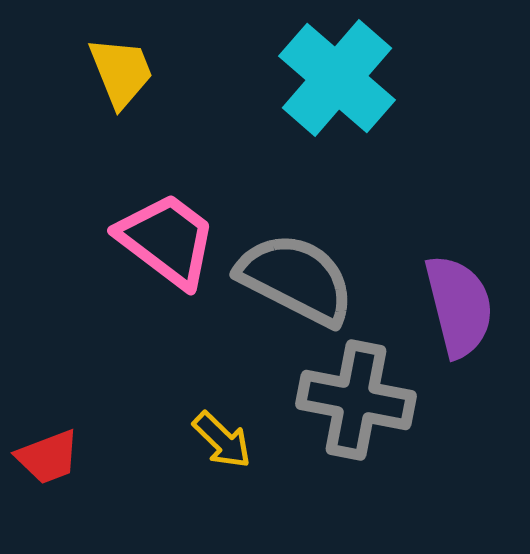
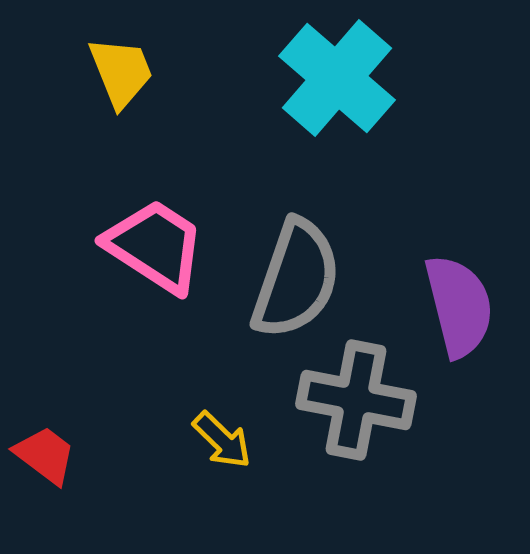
pink trapezoid: moved 12 px left, 6 px down; rotated 4 degrees counterclockwise
gray semicircle: rotated 82 degrees clockwise
red trapezoid: moved 3 px left, 2 px up; rotated 122 degrees counterclockwise
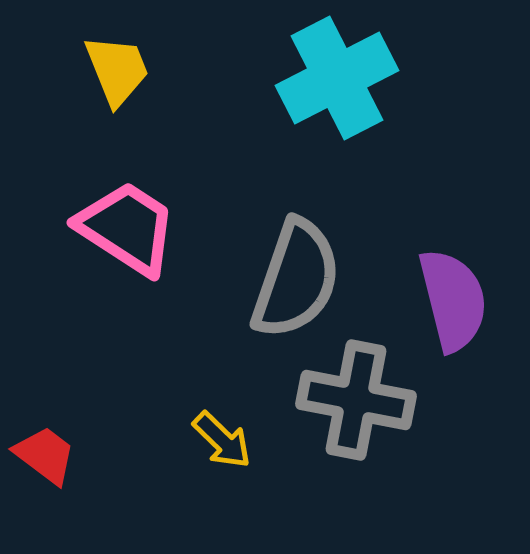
yellow trapezoid: moved 4 px left, 2 px up
cyan cross: rotated 22 degrees clockwise
pink trapezoid: moved 28 px left, 18 px up
purple semicircle: moved 6 px left, 6 px up
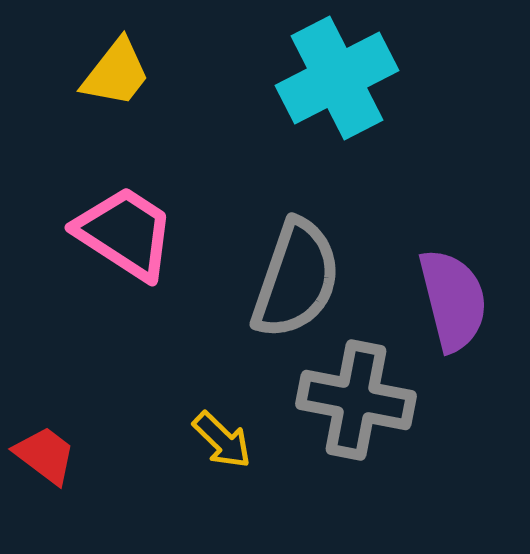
yellow trapezoid: moved 1 px left, 3 px down; rotated 60 degrees clockwise
pink trapezoid: moved 2 px left, 5 px down
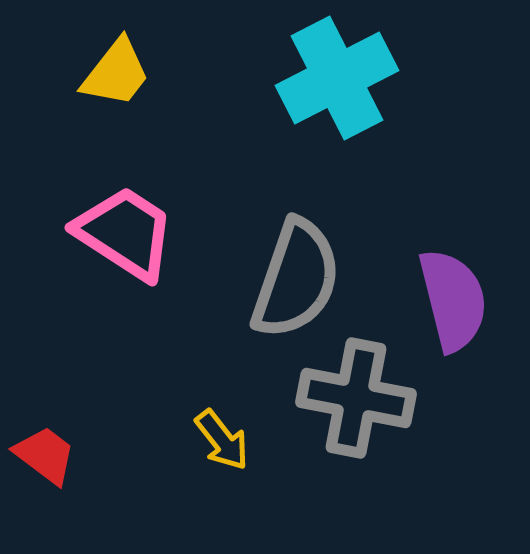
gray cross: moved 2 px up
yellow arrow: rotated 8 degrees clockwise
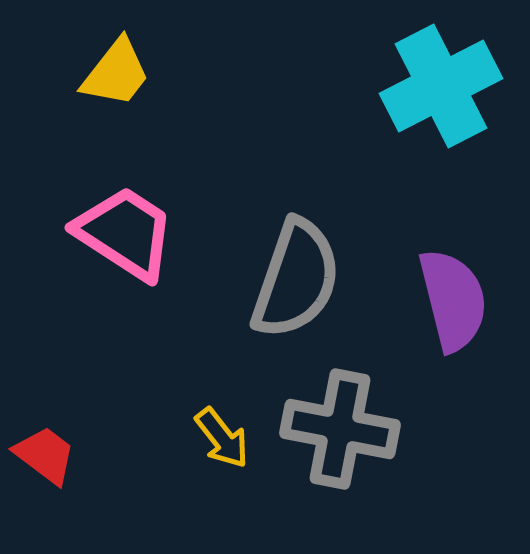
cyan cross: moved 104 px right, 8 px down
gray cross: moved 16 px left, 31 px down
yellow arrow: moved 2 px up
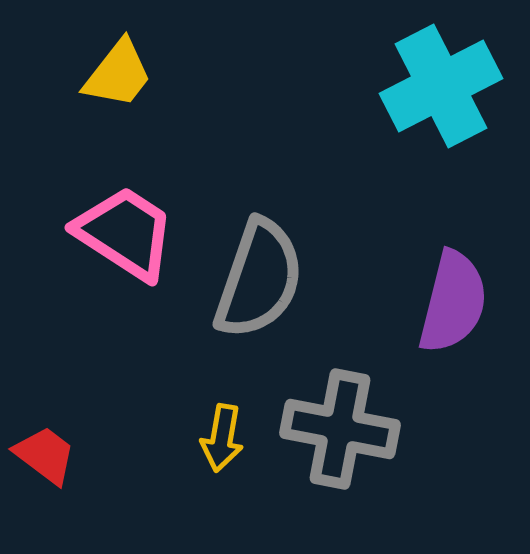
yellow trapezoid: moved 2 px right, 1 px down
gray semicircle: moved 37 px left
purple semicircle: moved 2 px down; rotated 28 degrees clockwise
yellow arrow: rotated 48 degrees clockwise
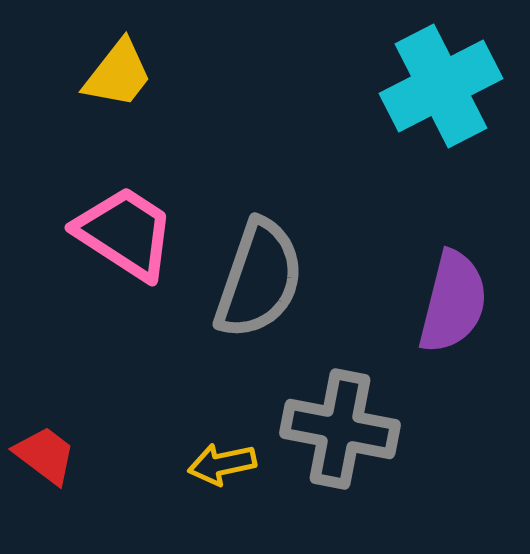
yellow arrow: moved 26 px down; rotated 68 degrees clockwise
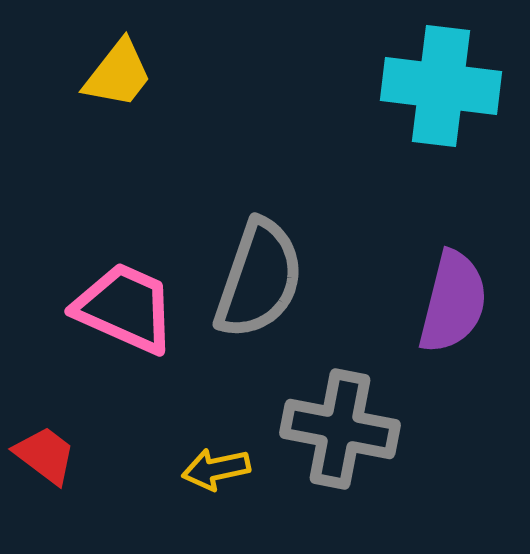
cyan cross: rotated 34 degrees clockwise
pink trapezoid: moved 75 px down; rotated 9 degrees counterclockwise
yellow arrow: moved 6 px left, 5 px down
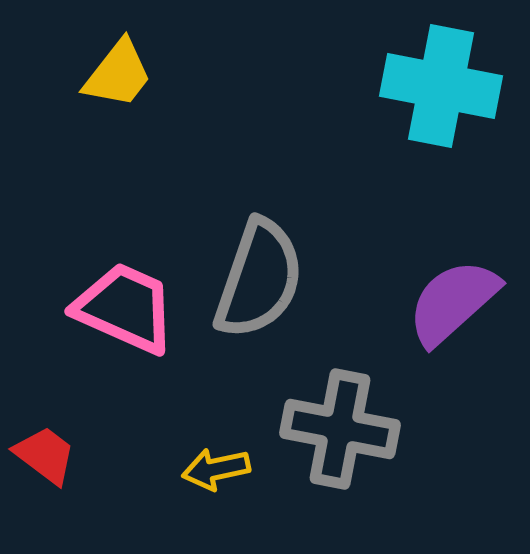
cyan cross: rotated 4 degrees clockwise
purple semicircle: rotated 146 degrees counterclockwise
